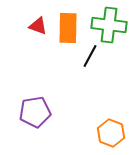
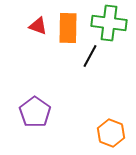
green cross: moved 2 px up
purple pentagon: rotated 28 degrees counterclockwise
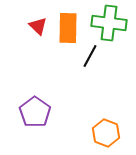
red triangle: rotated 24 degrees clockwise
orange hexagon: moved 5 px left
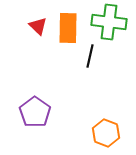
green cross: moved 1 px up
black line: rotated 15 degrees counterclockwise
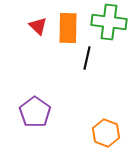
black line: moved 3 px left, 2 px down
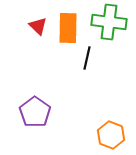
orange hexagon: moved 5 px right, 2 px down
